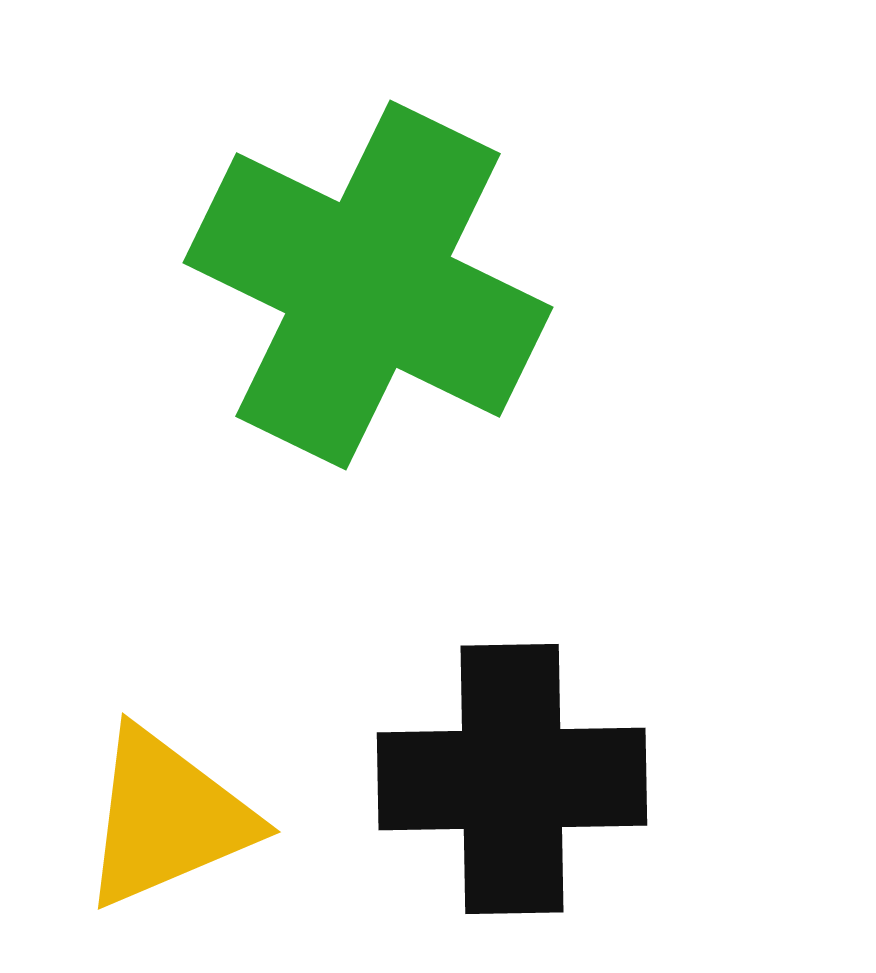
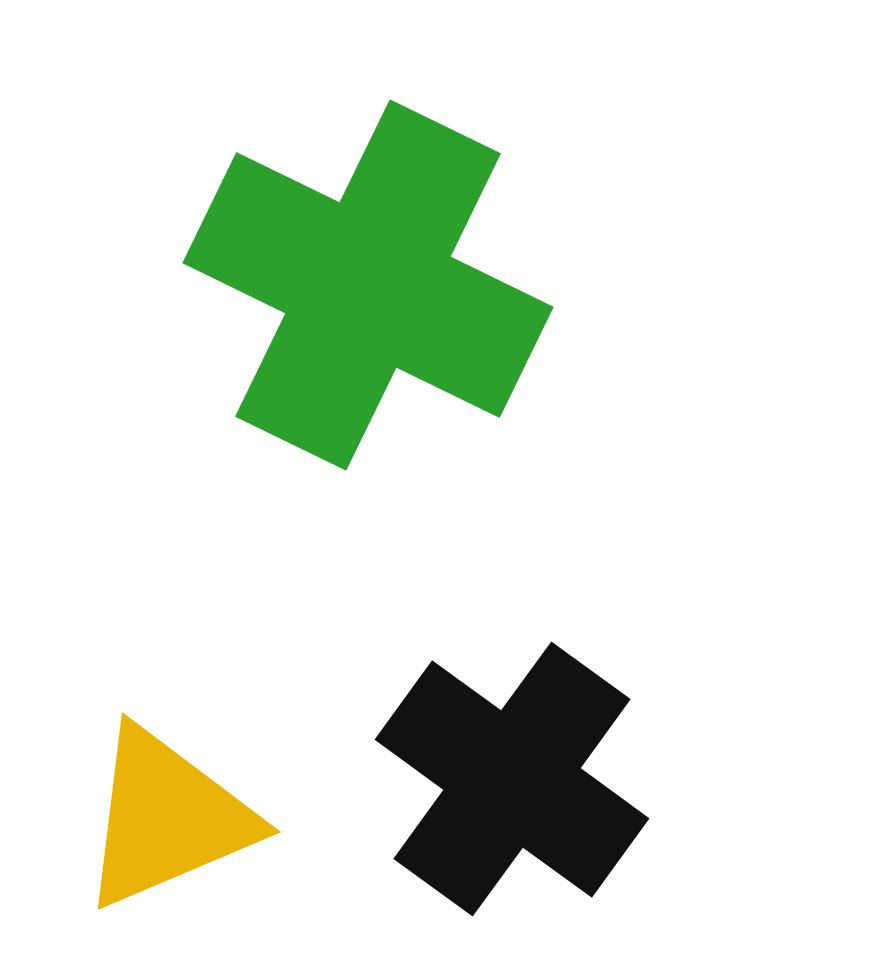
black cross: rotated 37 degrees clockwise
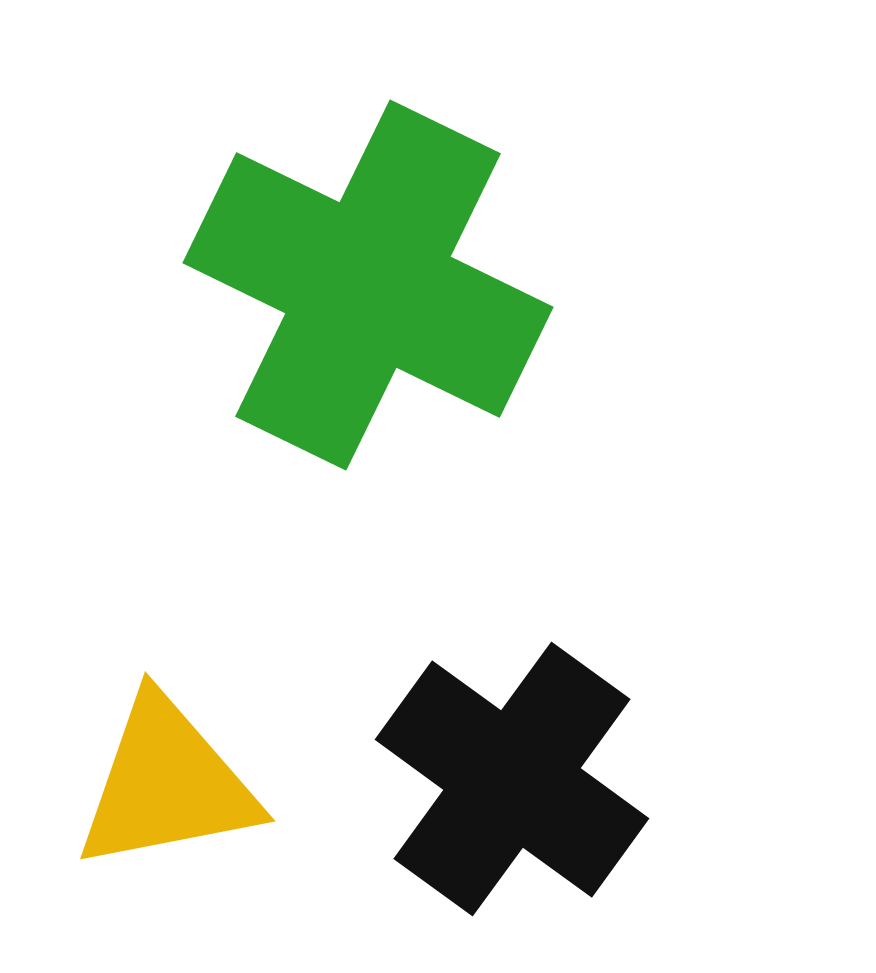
yellow triangle: moved 34 px up; rotated 12 degrees clockwise
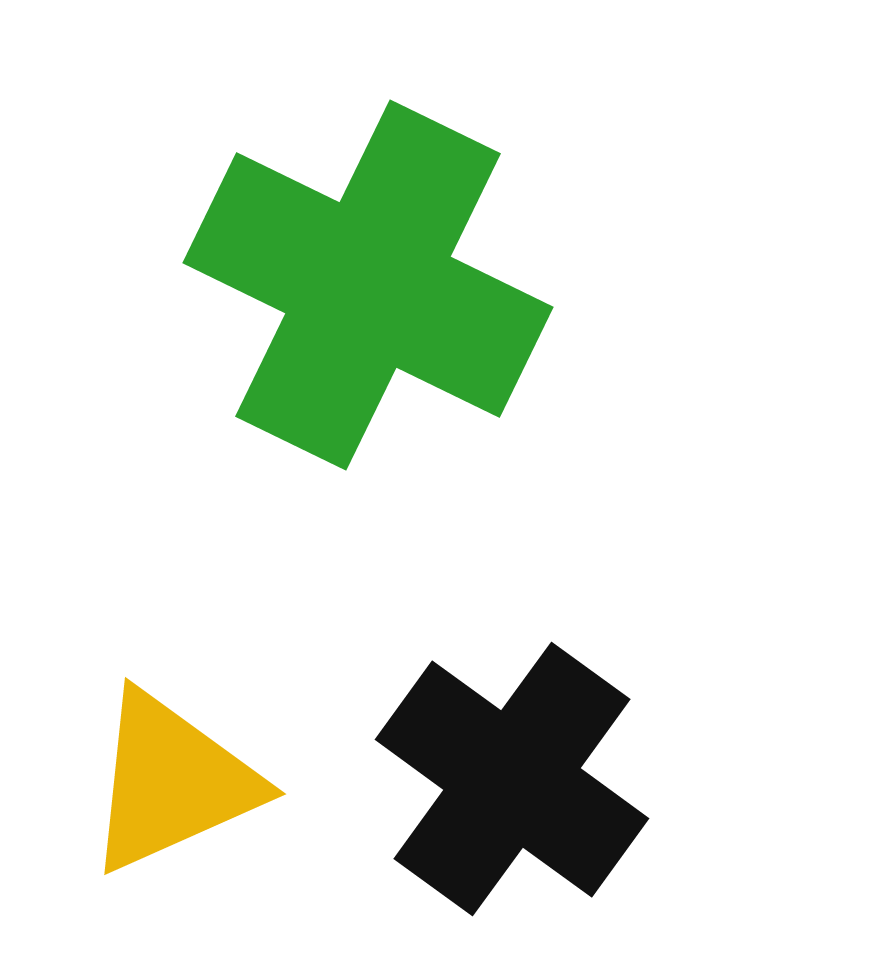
yellow triangle: moved 5 px right, 2 px up; rotated 13 degrees counterclockwise
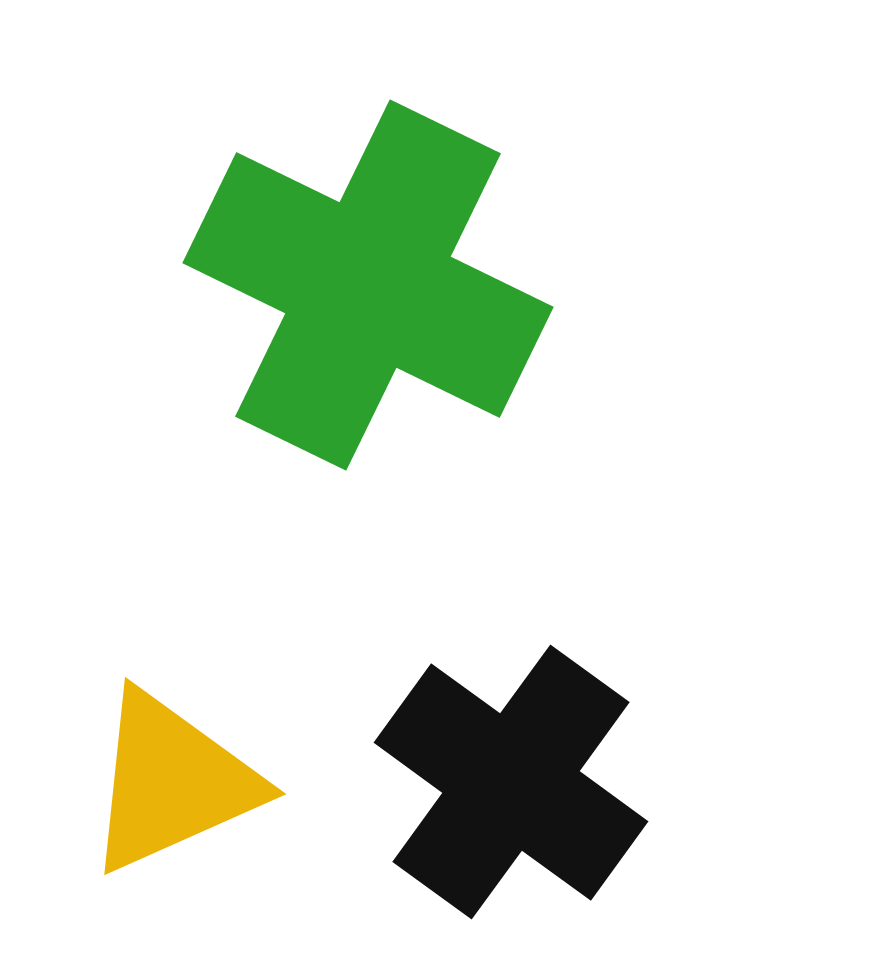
black cross: moved 1 px left, 3 px down
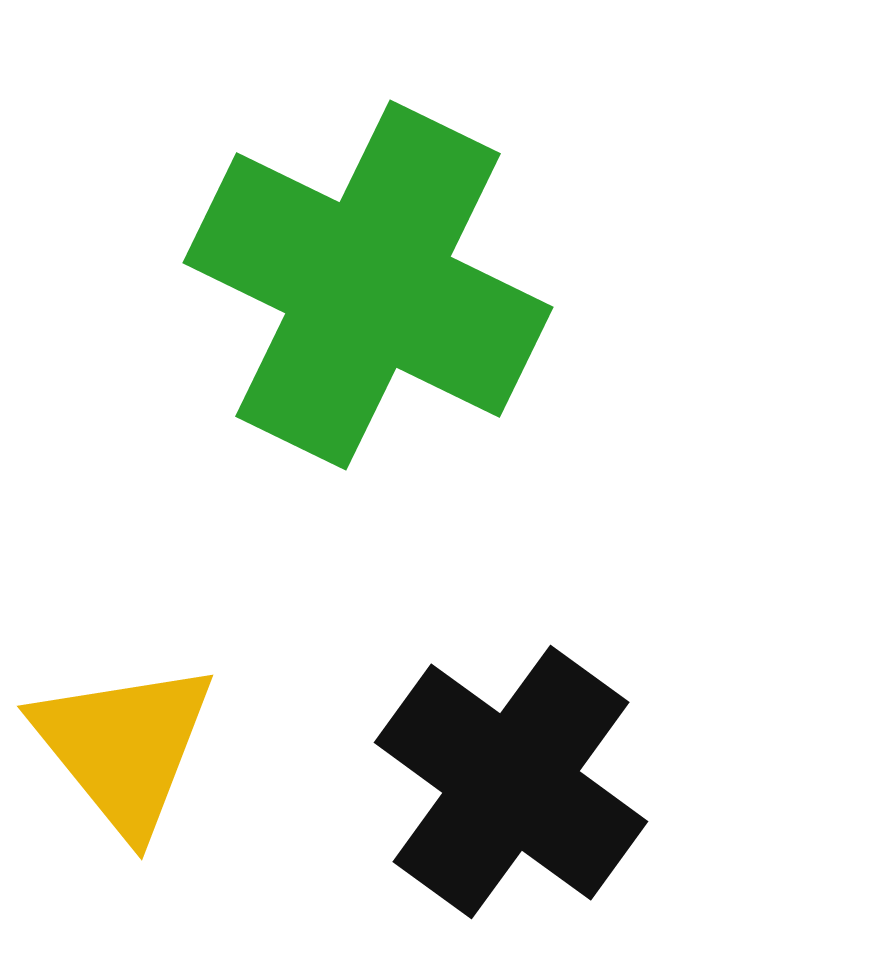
yellow triangle: moved 48 px left, 35 px up; rotated 45 degrees counterclockwise
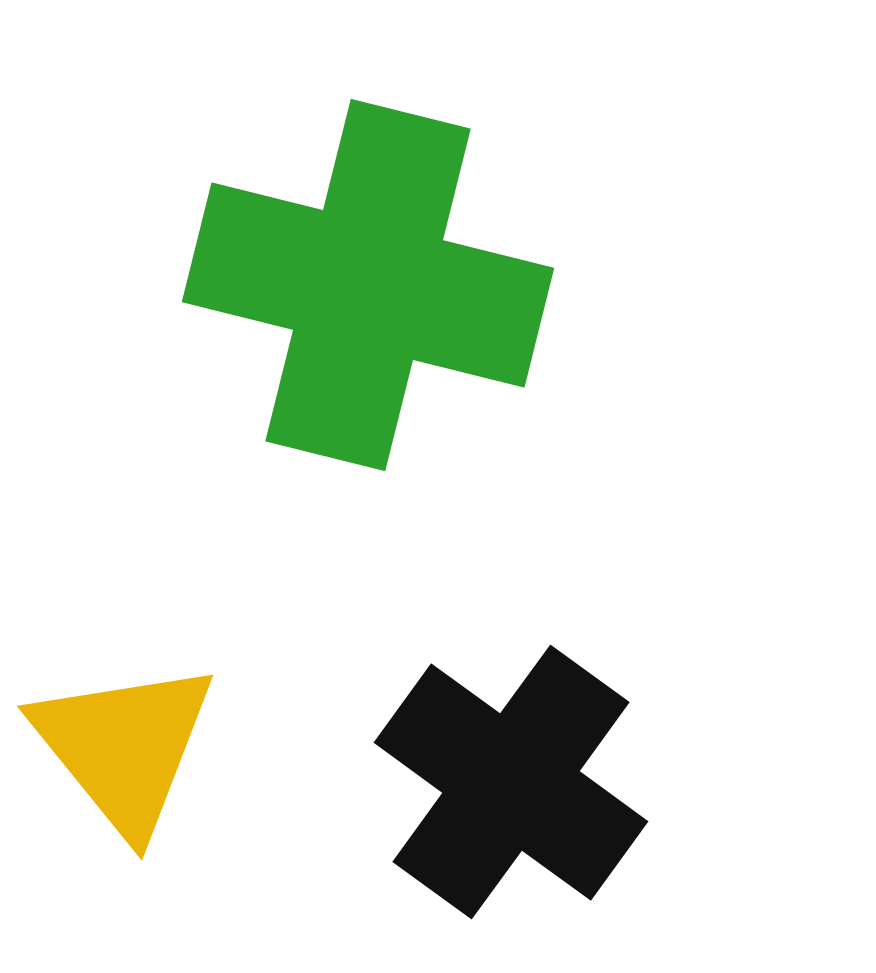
green cross: rotated 12 degrees counterclockwise
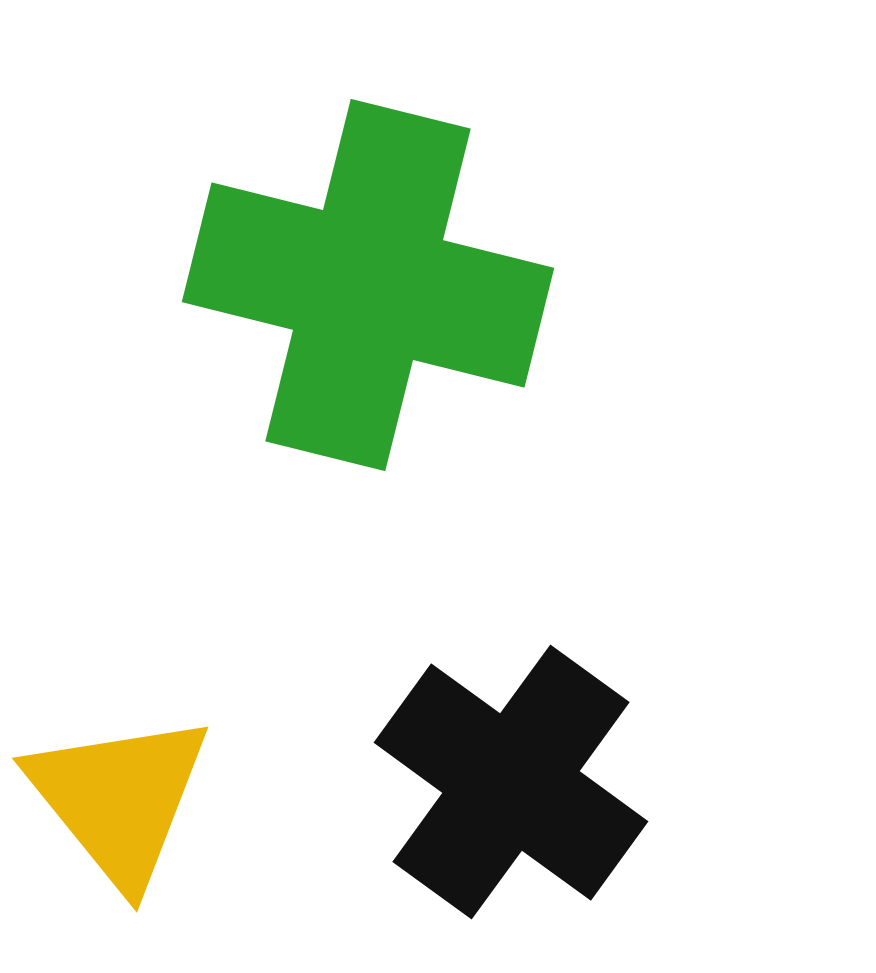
yellow triangle: moved 5 px left, 52 px down
